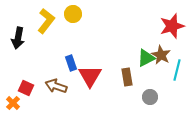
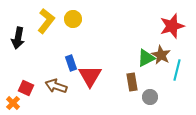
yellow circle: moved 5 px down
brown rectangle: moved 5 px right, 5 px down
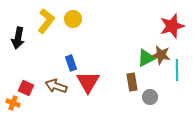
brown star: rotated 18 degrees counterclockwise
cyan line: rotated 15 degrees counterclockwise
red triangle: moved 2 px left, 6 px down
orange cross: rotated 24 degrees counterclockwise
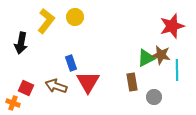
yellow circle: moved 2 px right, 2 px up
black arrow: moved 3 px right, 5 px down
gray circle: moved 4 px right
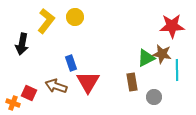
red star: rotated 15 degrees clockwise
black arrow: moved 1 px right, 1 px down
brown star: moved 1 px right, 1 px up
red square: moved 3 px right, 5 px down
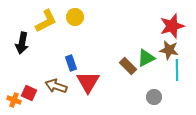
yellow L-shape: rotated 25 degrees clockwise
red star: rotated 15 degrees counterclockwise
black arrow: moved 1 px up
brown star: moved 7 px right, 4 px up
brown rectangle: moved 4 px left, 16 px up; rotated 36 degrees counterclockwise
orange cross: moved 1 px right, 3 px up
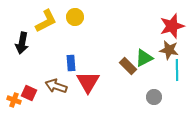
green triangle: moved 2 px left
blue rectangle: rotated 14 degrees clockwise
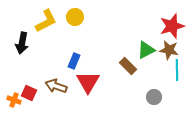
green triangle: moved 2 px right, 8 px up
blue rectangle: moved 3 px right, 2 px up; rotated 28 degrees clockwise
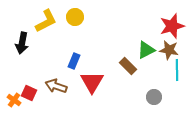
red triangle: moved 4 px right
orange cross: rotated 16 degrees clockwise
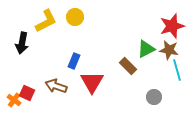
green triangle: moved 1 px up
cyan line: rotated 15 degrees counterclockwise
red square: moved 2 px left
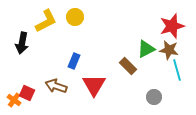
red triangle: moved 2 px right, 3 px down
